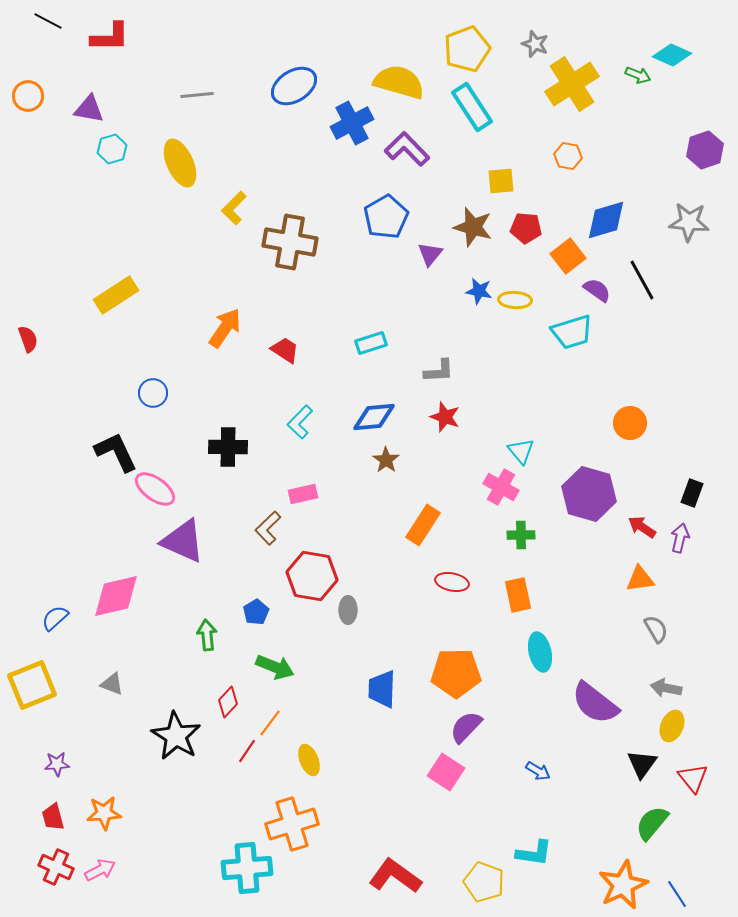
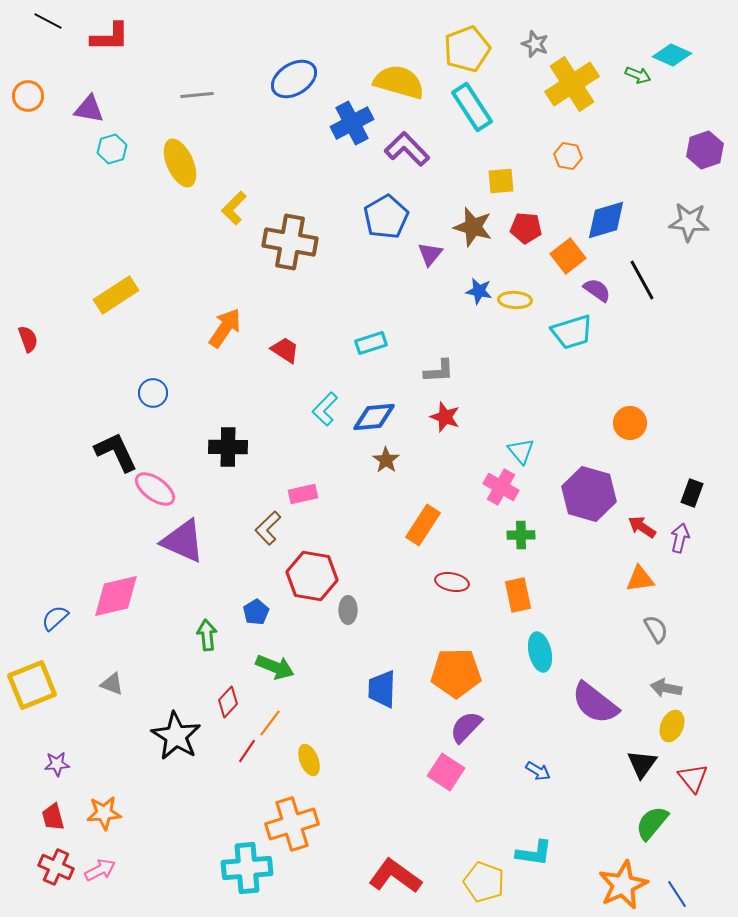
blue ellipse at (294, 86): moved 7 px up
cyan L-shape at (300, 422): moved 25 px right, 13 px up
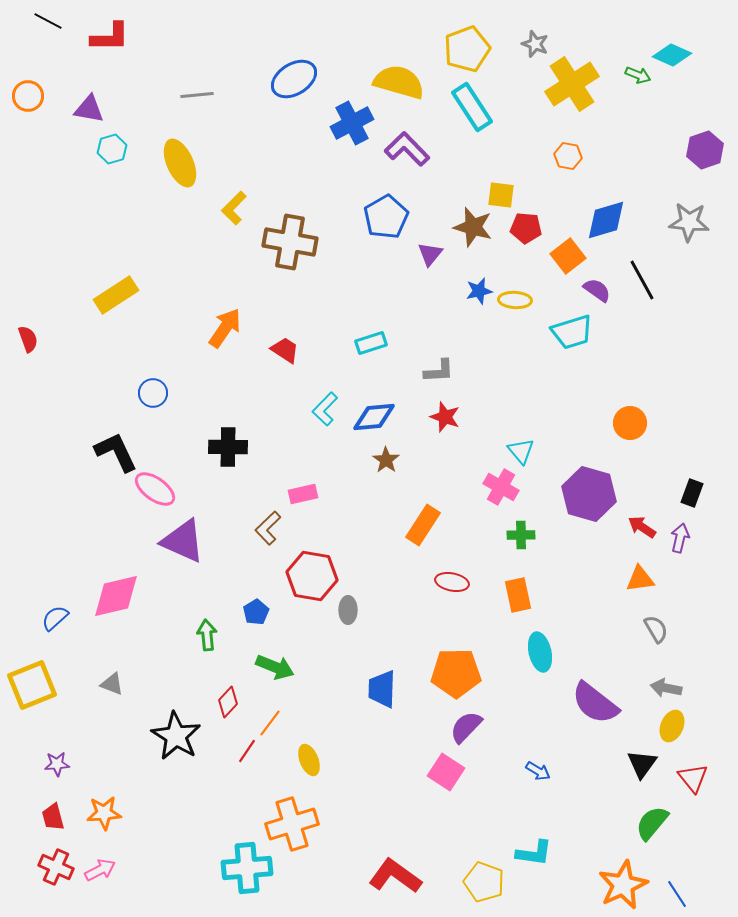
yellow square at (501, 181): moved 14 px down; rotated 12 degrees clockwise
blue star at (479, 291): rotated 24 degrees counterclockwise
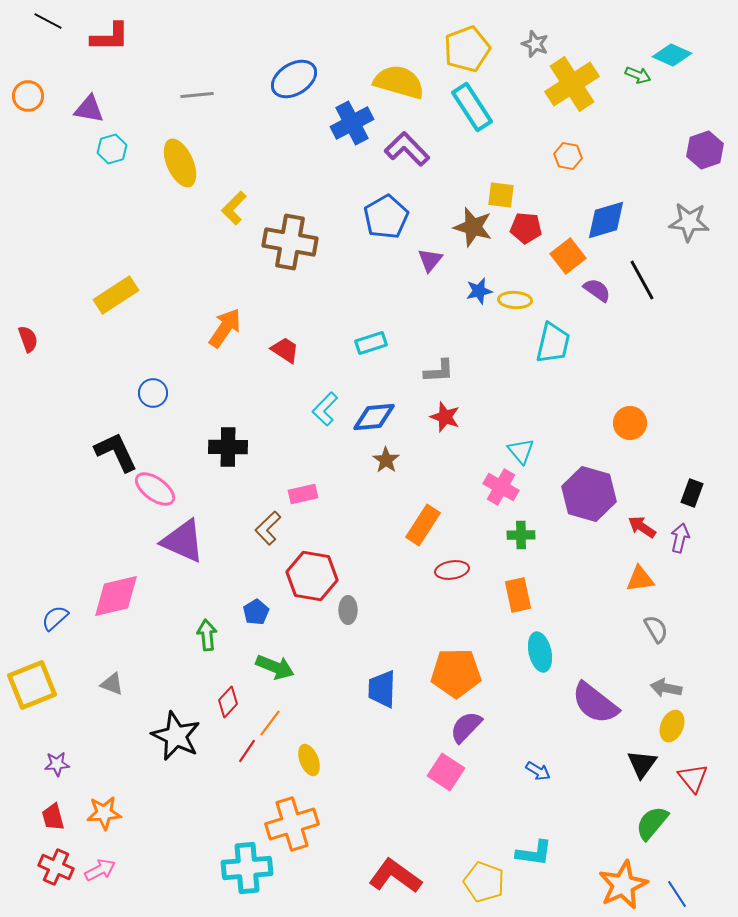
purple triangle at (430, 254): moved 6 px down
cyan trapezoid at (572, 332): moved 19 px left, 11 px down; rotated 60 degrees counterclockwise
red ellipse at (452, 582): moved 12 px up; rotated 20 degrees counterclockwise
black star at (176, 736): rotated 6 degrees counterclockwise
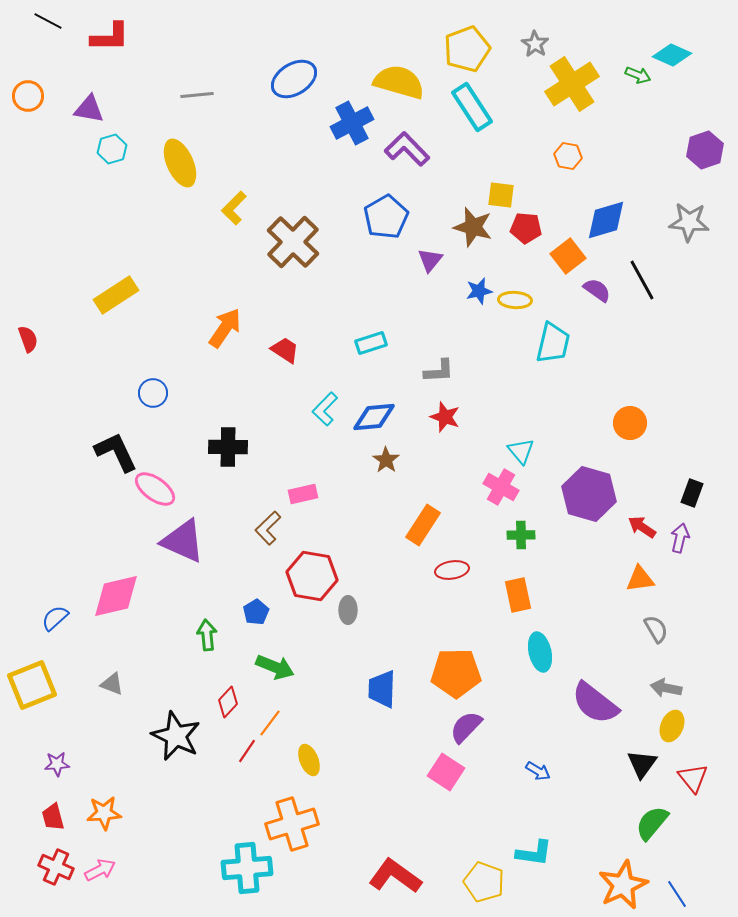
gray star at (535, 44): rotated 12 degrees clockwise
brown cross at (290, 242): moved 3 px right; rotated 34 degrees clockwise
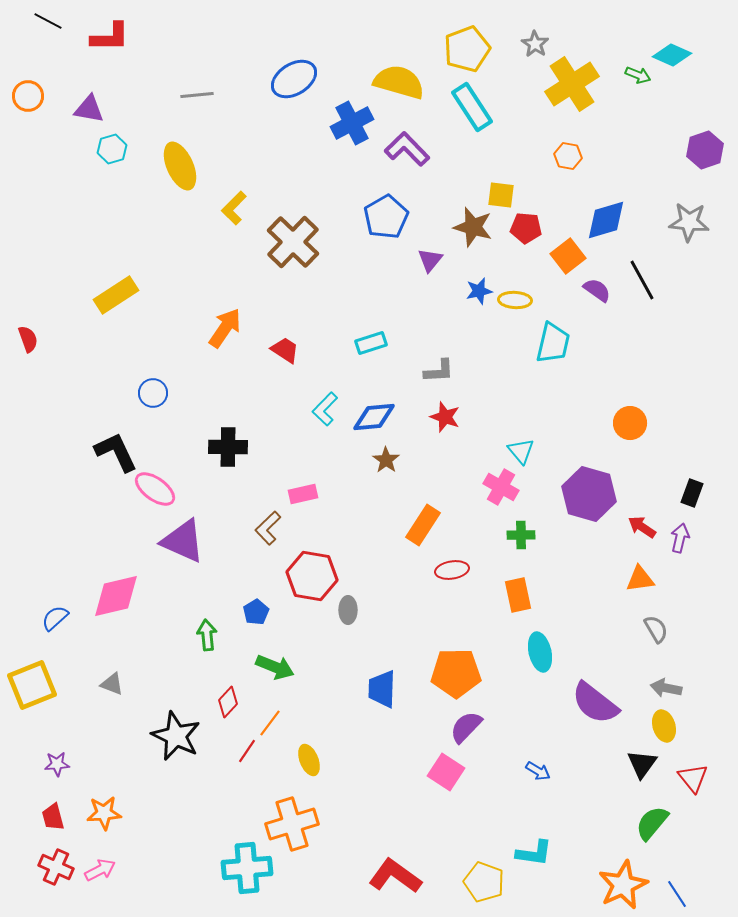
yellow ellipse at (180, 163): moved 3 px down
yellow ellipse at (672, 726): moved 8 px left; rotated 40 degrees counterclockwise
